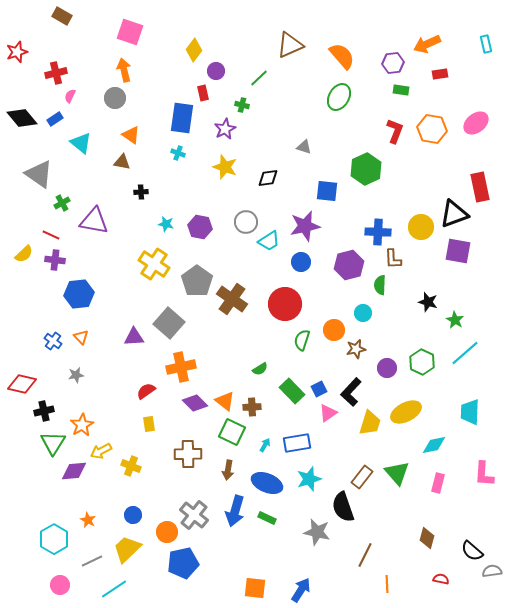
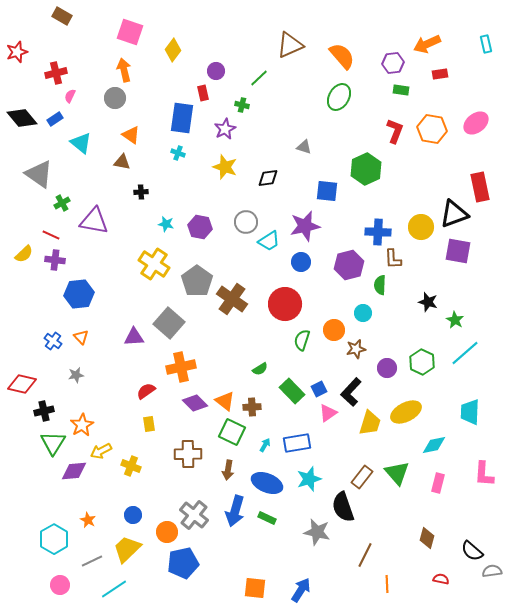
yellow diamond at (194, 50): moved 21 px left
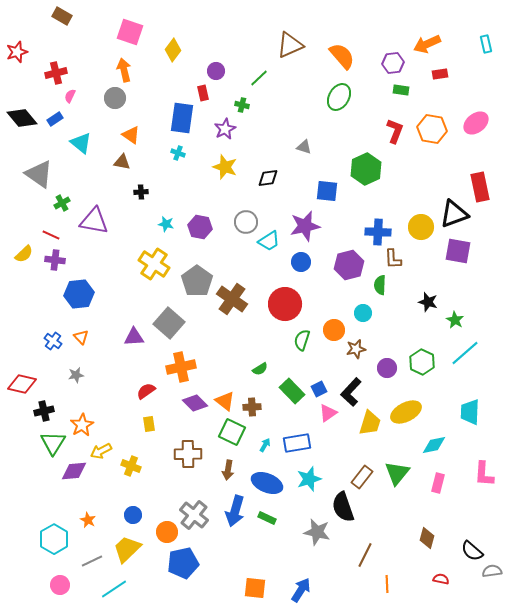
green triangle at (397, 473): rotated 20 degrees clockwise
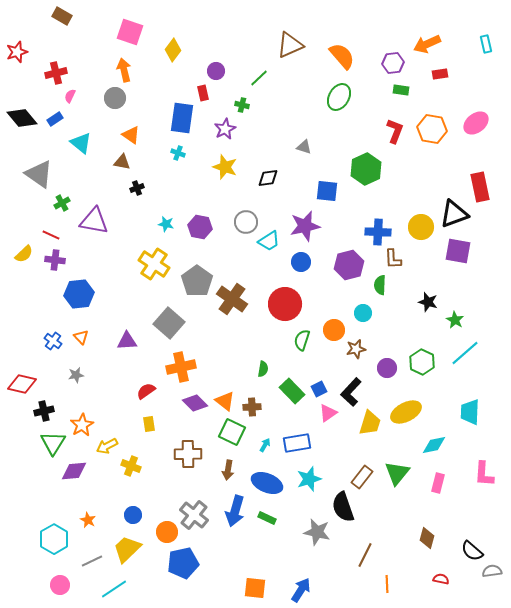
black cross at (141, 192): moved 4 px left, 4 px up; rotated 16 degrees counterclockwise
purple triangle at (134, 337): moved 7 px left, 4 px down
green semicircle at (260, 369): moved 3 px right; rotated 49 degrees counterclockwise
yellow arrow at (101, 451): moved 6 px right, 5 px up
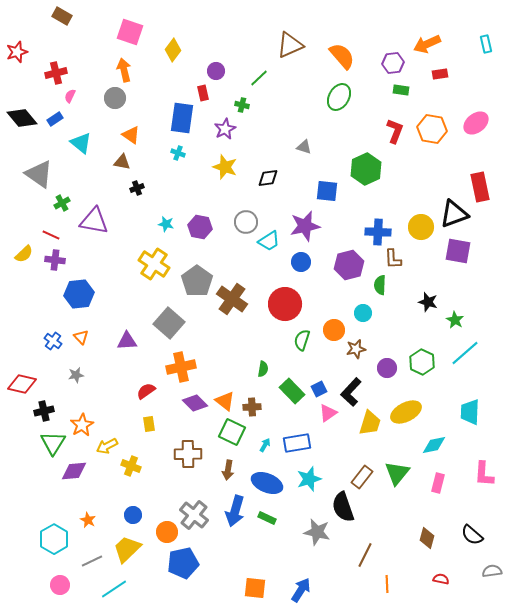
black semicircle at (472, 551): moved 16 px up
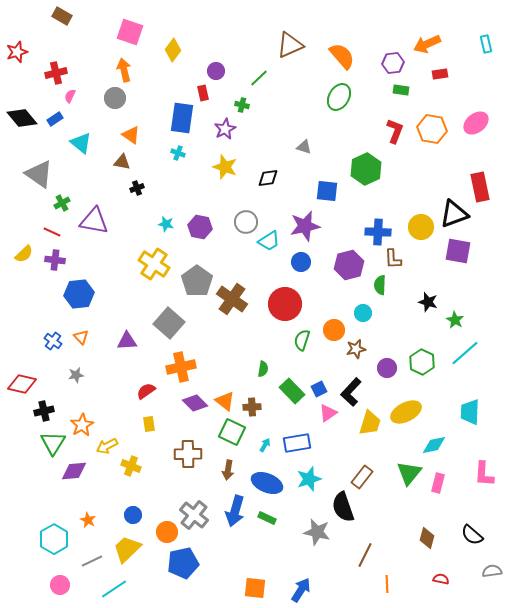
red line at (51, 235): moved 1 px right, 3 px up
green triangle at (397, 473): moved 12 px right
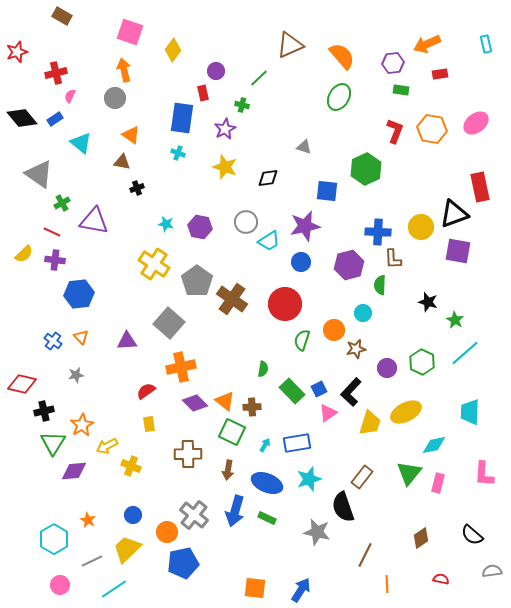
brown diamond at (427, 538): moved 6 px left; rotated 40 degrees clockwise
